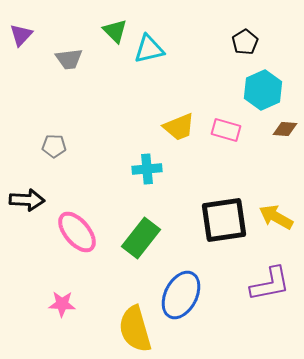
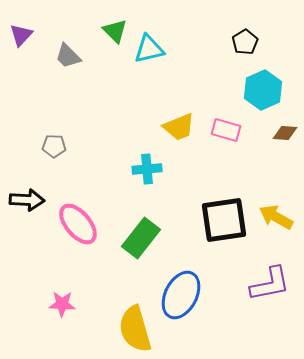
gray trapezoid: moved 1 px left, 3 px up; rotated 52 degrees clockwise
brown diamond: moved 4 px down
pink ellipse: moved 1 px right, 8 px up
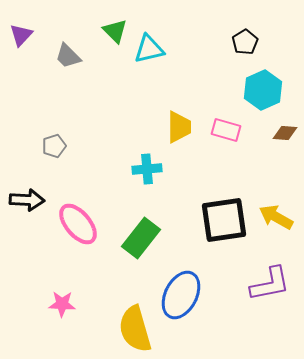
yellow trapezoid: rotated 68 degrees counterclockwise
gray pentagon: rotated 20 degrees counterclockwise
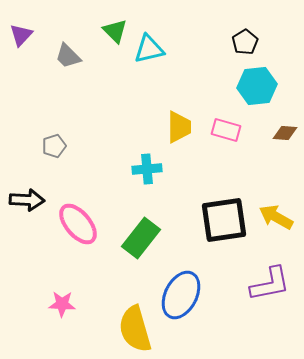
cyan hexagon: moved 6 px left, 4 px up; rotated 18 degrees clockwise
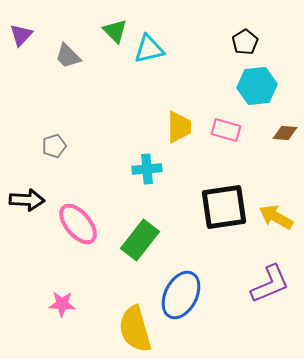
black square: moved 13 px up
green rectangle: moved 1 px left, 2 px down
purple L-shape: rotated 12 degrees counterclockwise
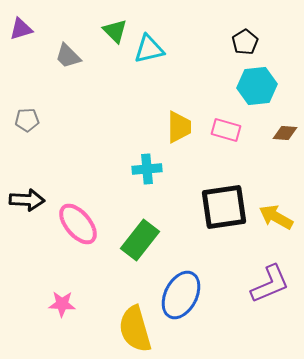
purple triangle: moved 6 px up; rotated 30 degrees clockwise
gray pentagon: moved 27 px left, 26 px up; rotated 15 degrees clockwise
